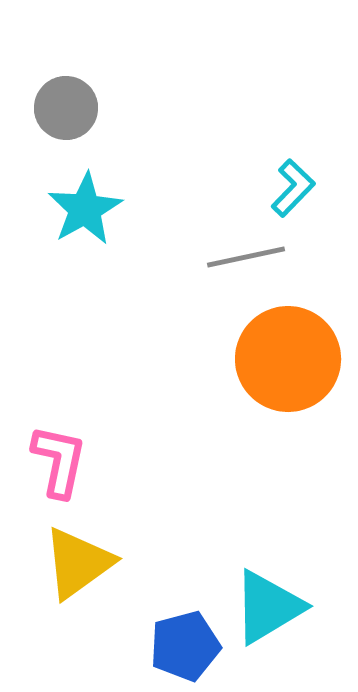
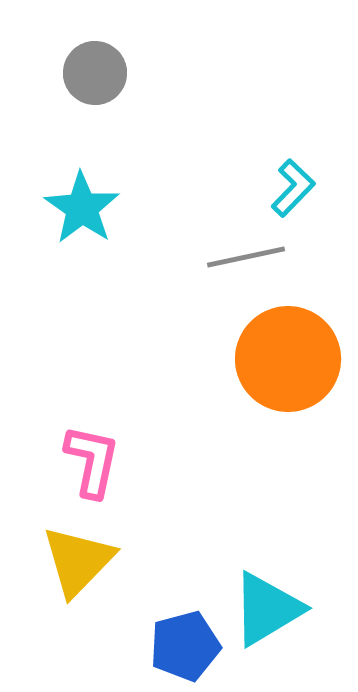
gray circle: moved 29 px right, 35 px up
cyan star: moved 3 px left, 1 px up; rotated 8 degrees counterclockwise
pink L-shape: moved 33 px right
yellow triangle: moved 2 px up; rotated 10 degrees counterclockwise
cyan triangle: moved 1 px left, 2 px down
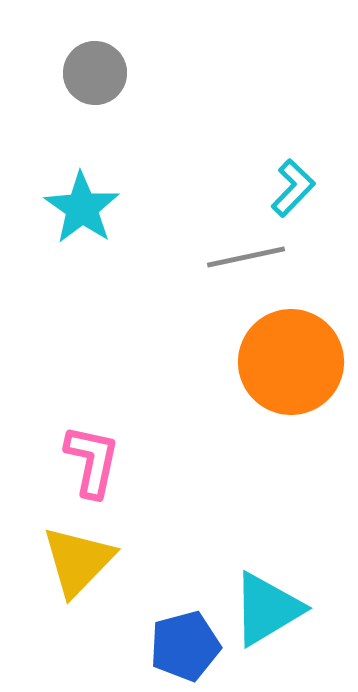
orange circle: moved 3 px right, 3 px down
